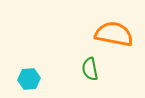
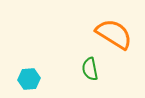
orange semicircle: rotated 21 degrees clockwise
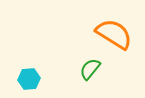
green semicircle: rotated 50 degrees clockwise
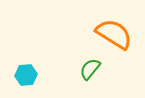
cyan hexagon: moved 3 px left, 4 px up
